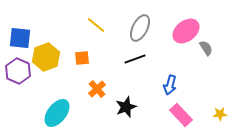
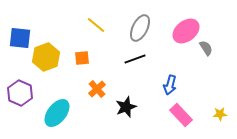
purple hexagon: moved 2 px right, 22 px down
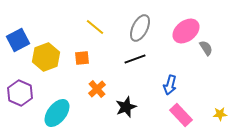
yellow line: moved 1 px left, 2 px down
blue square: moved 2 px left, 2 px down; rotated 35 degrees counterclockwise
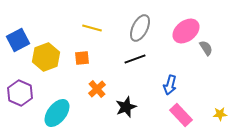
yellow line: moved 3 px left, 1 px down; rotated 24 degrees counterclockwise
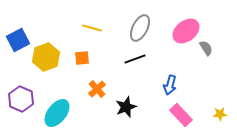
purple hexagon: moved 1 px right, 6 px down
